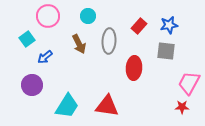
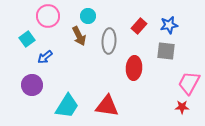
brown arrow: moved 8 px up
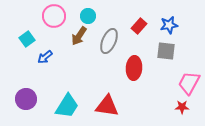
pink circle: moved 6 px right
brown arrow: rotated 60 degrees clockwise
gray ellipse: rotated 20 degrees clockwise
purple circle: moved 6 px left, 14 px down
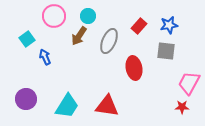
blue arrow: rotated 105 degrees clockwise
red ellipse: rotated 15 degrees counterclockwise
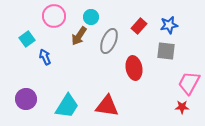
cyan circle: moved 3 px right, 1 px down
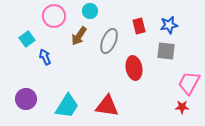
cyan circle: moved 1 px left, 6 px up
red rectangle: rotated 56 degrees counterclockwise
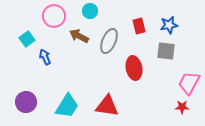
brown arrow: rotated 84 degrees clockwise
purple circle: moved 3 px down
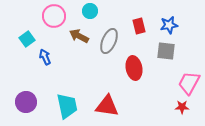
cyan trapezoid: rotated 44 degrees counterclockwise
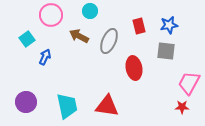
pink circle: moved 3 px left, 1 px up
blue arrow: rotated 49 degrees clockwise
